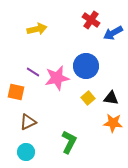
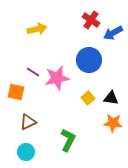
blue circle: moved 3 px right, 6 px up
green L-shape: moved 1 px left, 2 px up
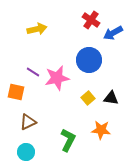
orange star: moved 12 px left, 7 px down
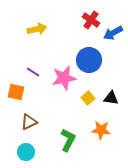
pink star: moved 7 px right
brown triangle: moved 1 px right
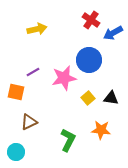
purple line: rotated 64 degrees counterclockwise
cyan circle: moved 10 px left
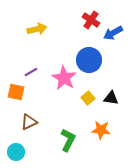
purple line: moved 2 px left
pink star: rotated 30 degrees counterclockwise
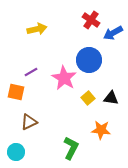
green L-shape: moved 3 px right, 8 px down
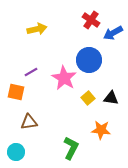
brown triangle: rotated 18 degrees clockwise
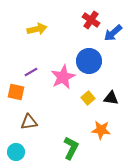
blue arrow: rotated 12 degrees counterclockwise
blue circle: moved 1 px down
pink star: moved 1 px left, 1 px up; rotated 15 degrees clockwise
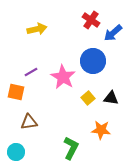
blue circle: moved 4 px right
pink star: rotated 15 degrees counterclockwise
